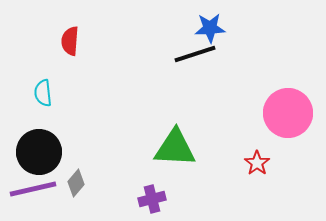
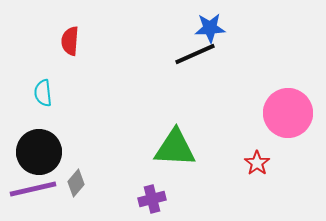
black line: rotated 6 degrees counterclockwise
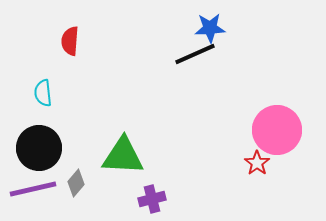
pink circle: moved 11 px left, 17 px down
green triangle: moved 52 px left, 8 px down
black circle: moved 4 px up
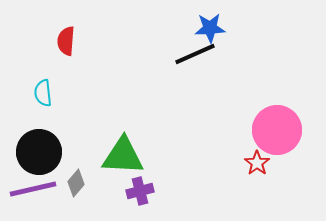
red semicircle: moved 4 px left
black circle: moved 4 px down
purple cross: moved 12 px left, 8 px up
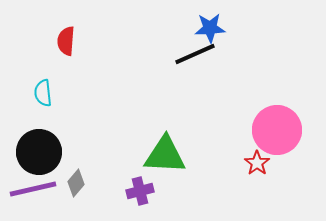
green triangle: moved 42 px right, 1 px up
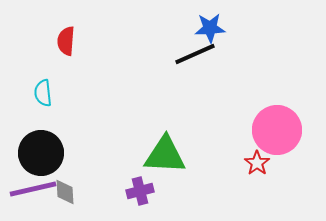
black circle: moved 2 px right, 1 px down
gray diamond: moved 11 px left, 9 px down; rotated 44 degrees counterclockwise
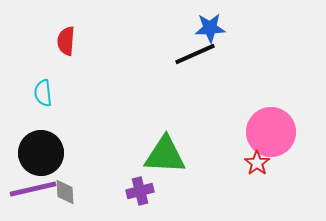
pink circle: moved 6 px left, 2 px down
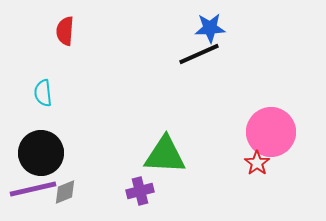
red semicircle: moved 1 px left, 10 px up
black line: moved 4 px right
gray diamond: rotated 72 degrees clockwise
